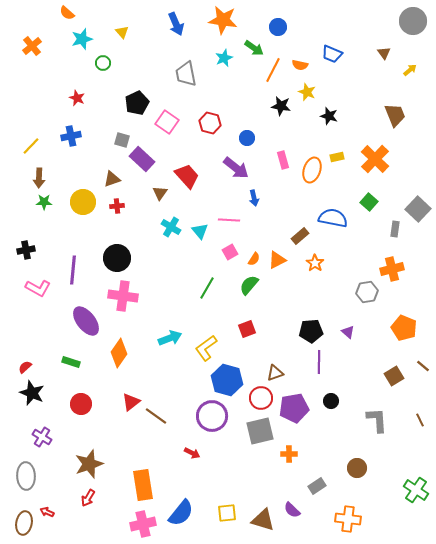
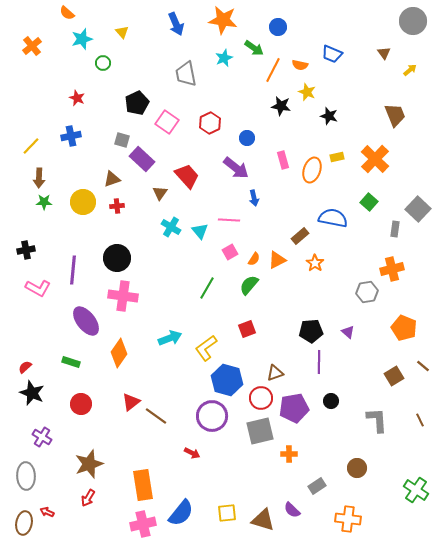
red hexagon at (210, 123): rotated 20 degrees clockwise
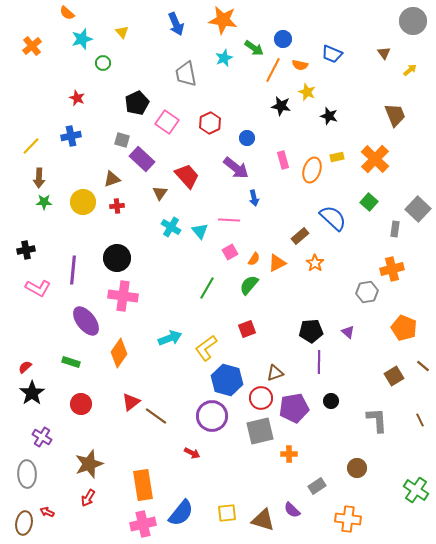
blue circle at (278, 27): moved 5 px right, 12 px down
blue semicircle at (333, 218): rotated 32 degrees clockwise
orange triangle at (277, 260): moved 3 px down
black star at (32, 393): rotated 15 degrees clockwise
gray ellipse at (26, 476): moved 1 px right, 2 px up
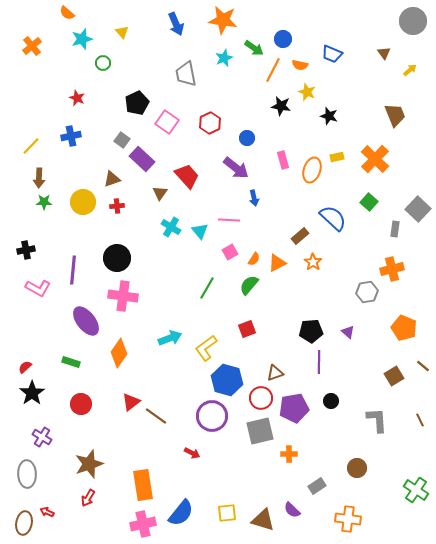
gray square at (122, 140): rotated 21 degrees clockwise
orange star at (315, 263): moved 2 px left, 1 px up
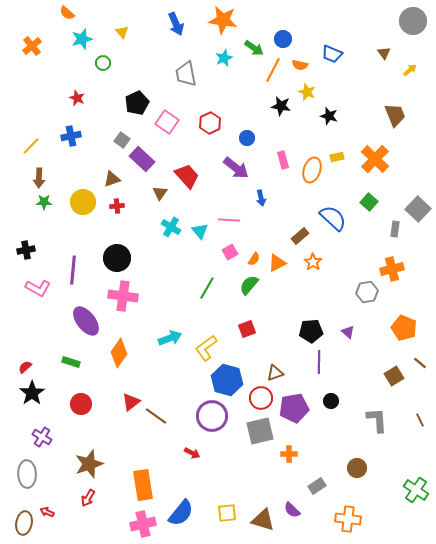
blue arrow at (254, 198): moved 7 px right
brown line at (423, 366): moved 3 px left, 3 px up
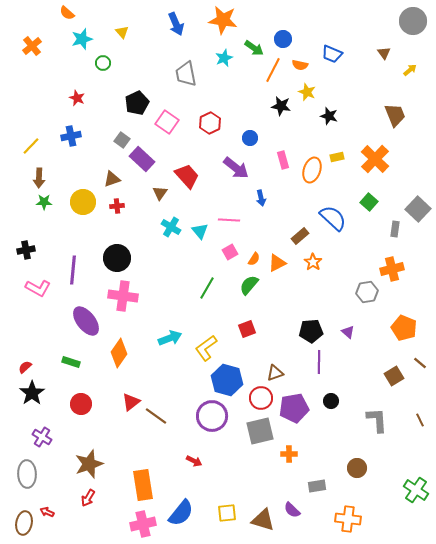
blue circle at (247, 138): moved 3 px right
red arrow at (192, 453): moved 2 px right, 8 px down
gray rectangle at (317, 486): rotated 24 degrees clockwise
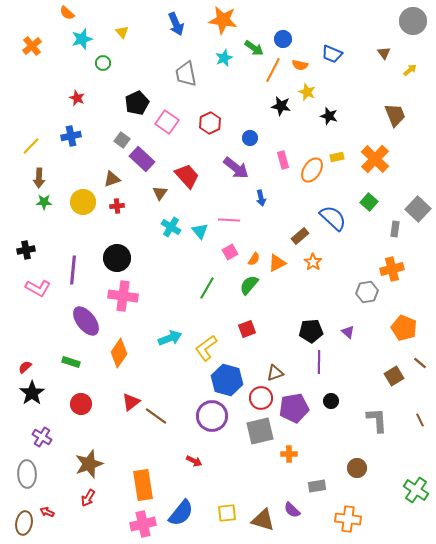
orange ellipse at (312, 170): rotated 15 degrees clockwise
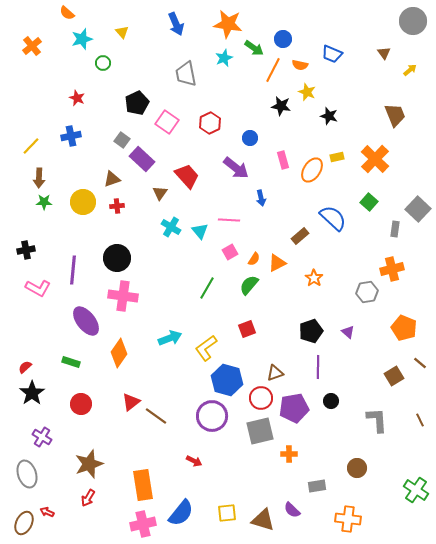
orange star at (223, 20): moved 5 px right, 4 px down
orange star at (313, 262): moved 1 px right, 16 px down
black pentagon at (311, 331): rotated 15 degrees counterclockwise
purple line at (319, 362): moved 1 px left, 5 px down
gray ellipse at (27, 474): rotated 16 degrees counterclockwise
brown ellipse at (24, 523): rotated 15 degrees clockwise
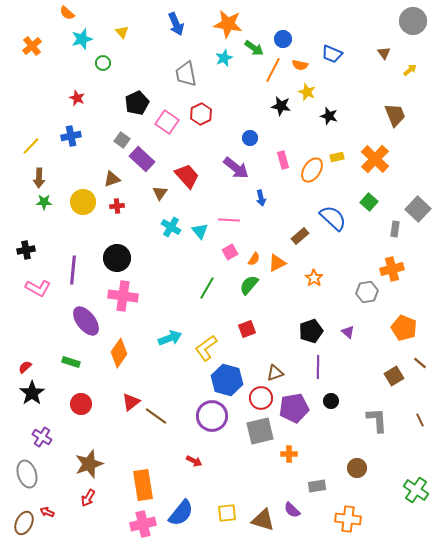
red hexagon at (210, 123): moved 9 px left, 9 px up
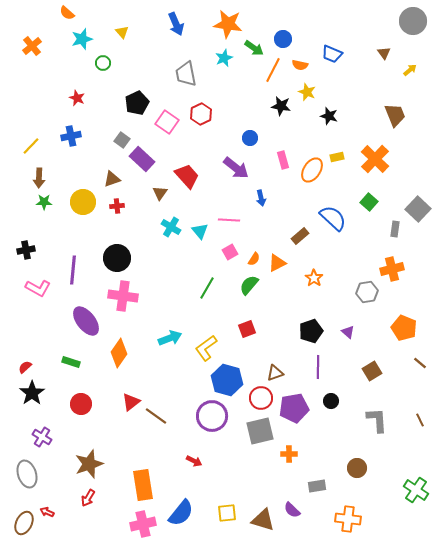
brown square at (394, 376): moved 22 px left, 5 px up
